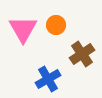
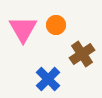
blue cross: rotated 15 degrees counterclockwise
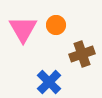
brown cross: rotated 15 degrees clockwise
blue cross: moved 1 px right, 3 px down
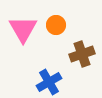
blue cross: rotated 15 degrees clockwise
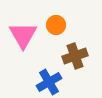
pink triangle: moved 6 px down
brown cross: moved 7 px left, 2 px down
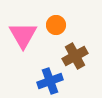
brown cross: rotated 10 degrees counterclockwise
blue cross: moved 1 px right, 1 px up; rotated 10 degrees clockwise
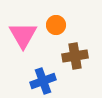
brown cross: rotated 20 degrees clockwise
blue cross: moved 7 px left
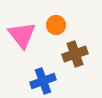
pink triangle: moved 1 px left; rotated 8 degrees counterclockwise
brown cross: moved 2 px up; rotated 10 degrees counterclockwise
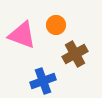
pink triangle: rotated 32 degrees counterclockwise
brown cross: rotated 10 degrees counterclockwise
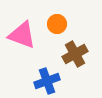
orange circle: moved 1 px right, 1 px up
blue cross: moved 4 px right
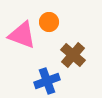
orange circle: moved 8 px left, 2 px up
brown cross: moved 2 px left, 1 px down; rotated 20 degrees counterclockwise
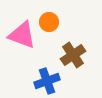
brown cross: rotated 15 degrees clockwise
